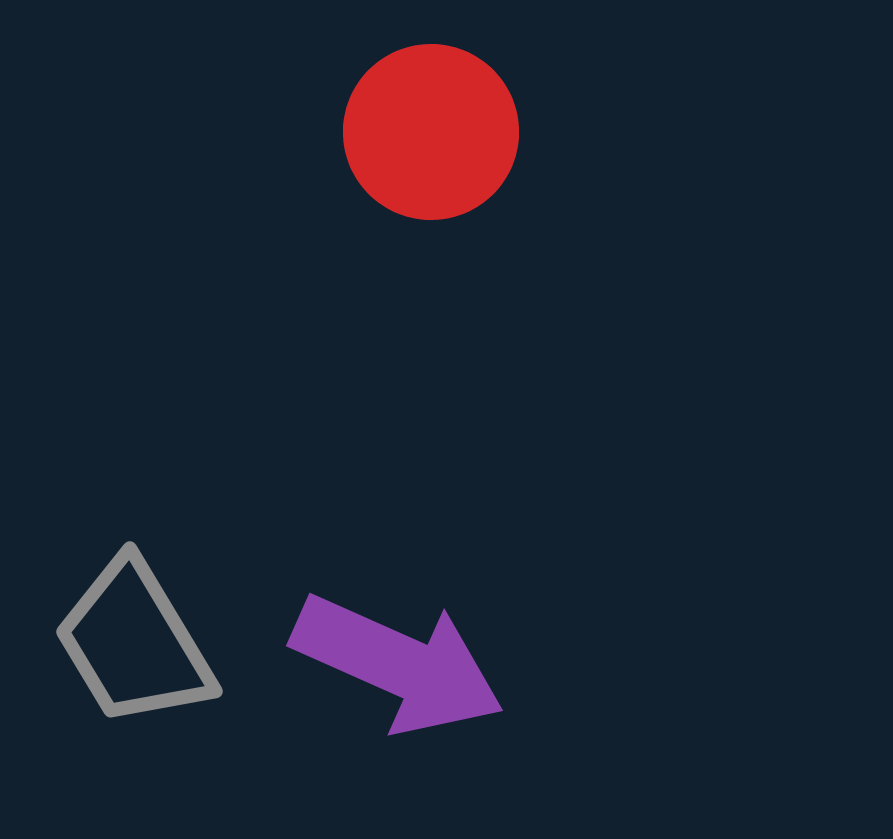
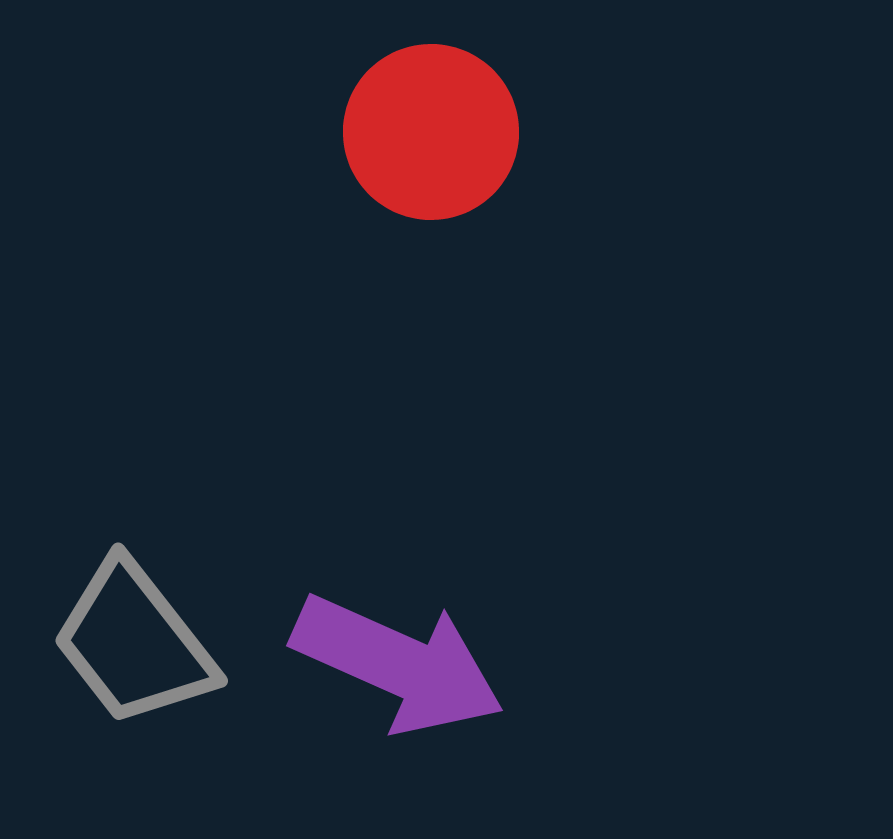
gray trapezoid: rotated 7 degrees counterclockwise
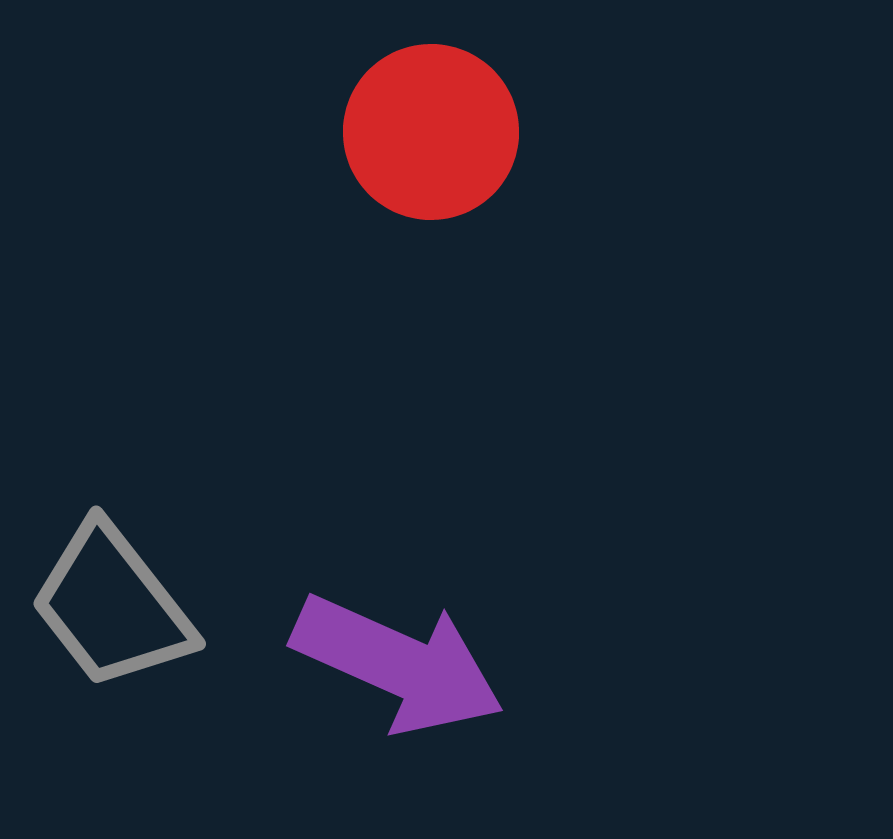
gray trapezoid: moved 22 px left, 37 px up
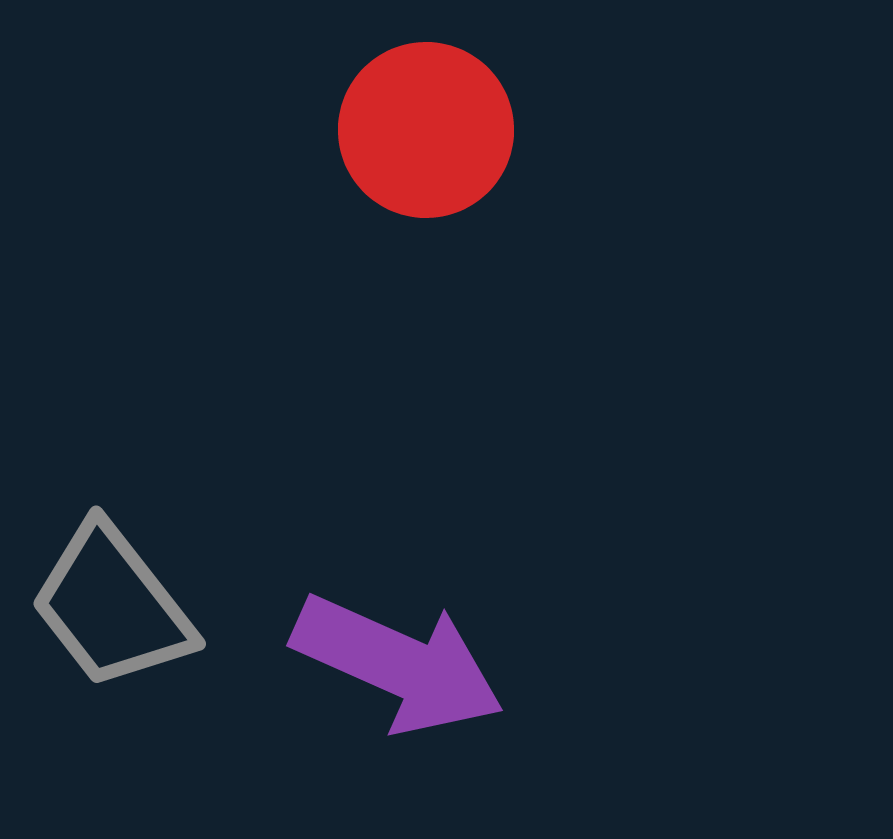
red circle: moved 5 px left, 2 px up
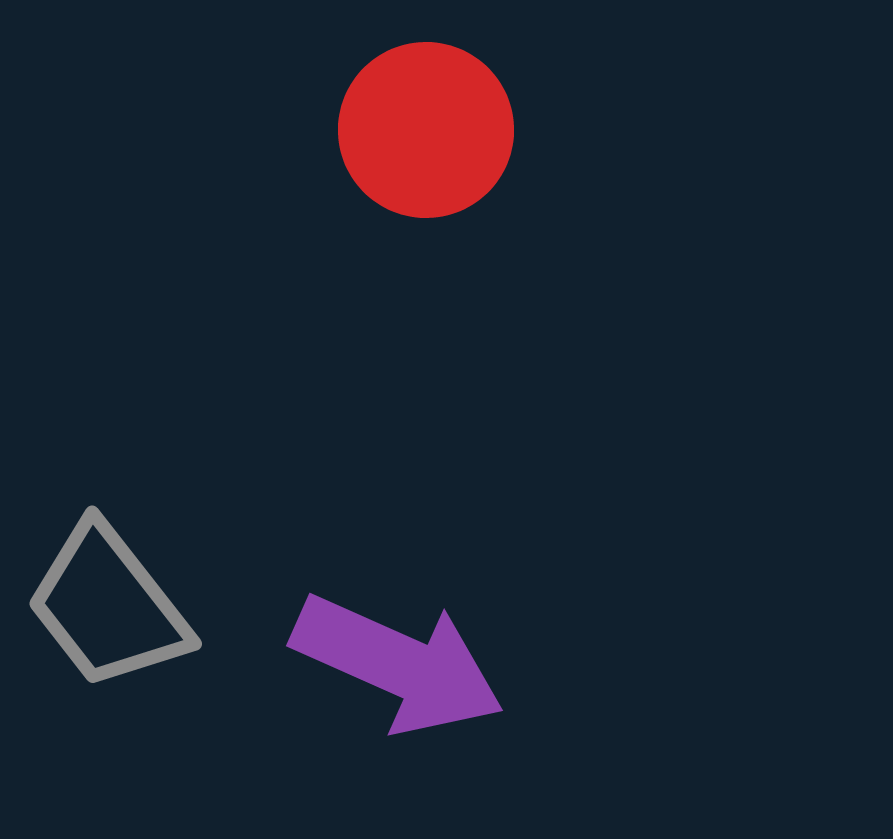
gray trapezoid: moved 4 px left
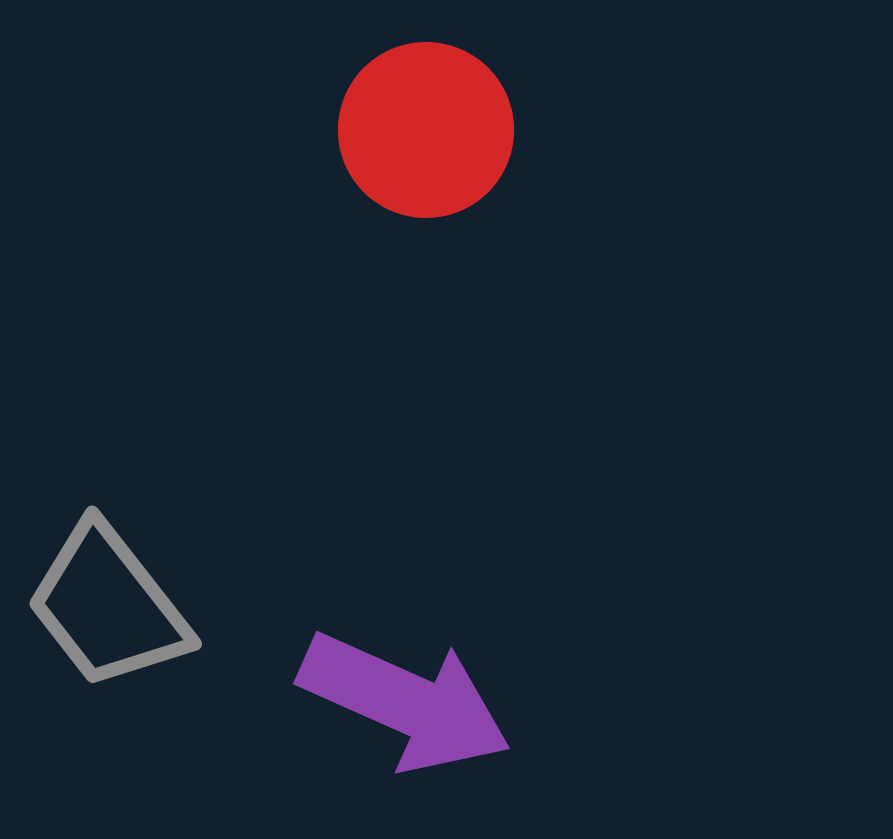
purple arrow: moved 7 px right, 38 px down
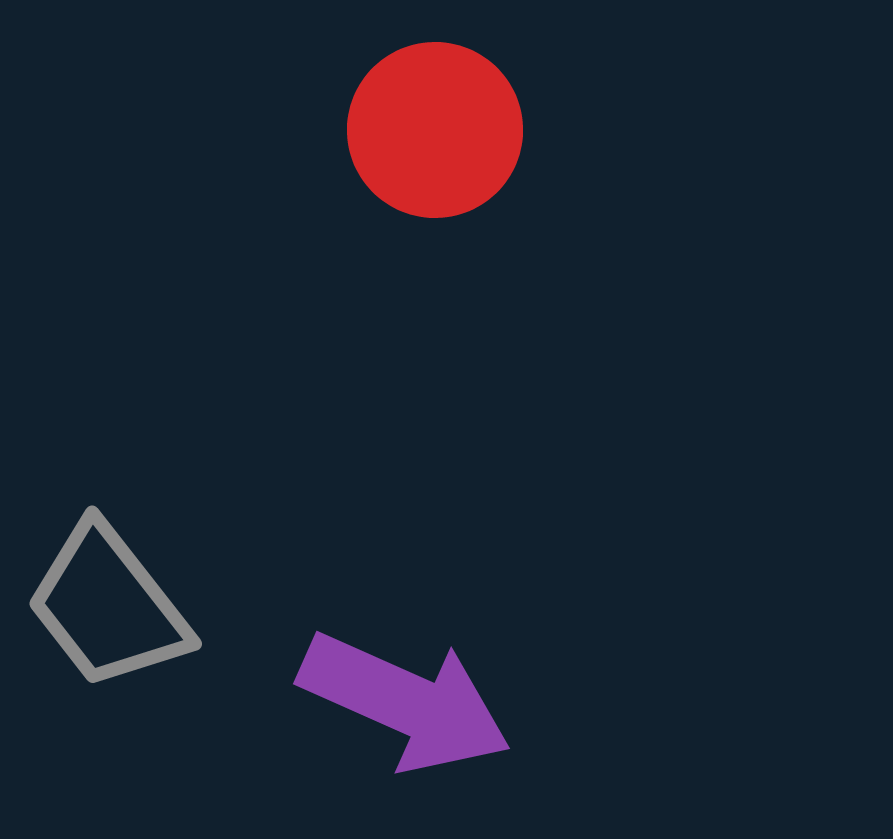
red circle: moved 9 px right
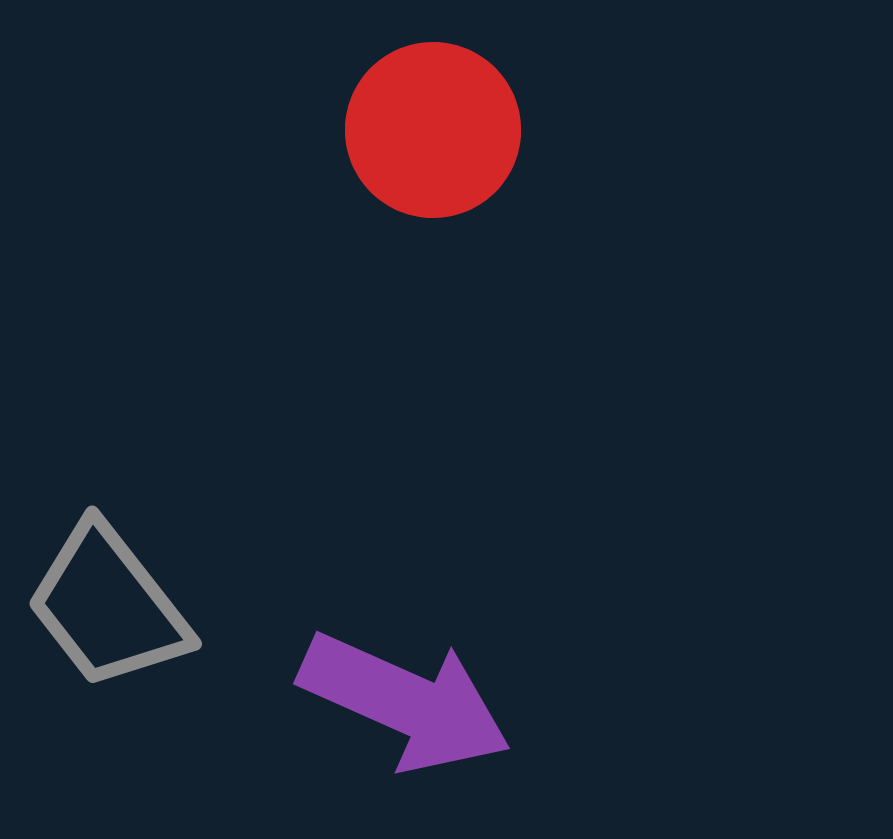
red circle: moved 2 px left
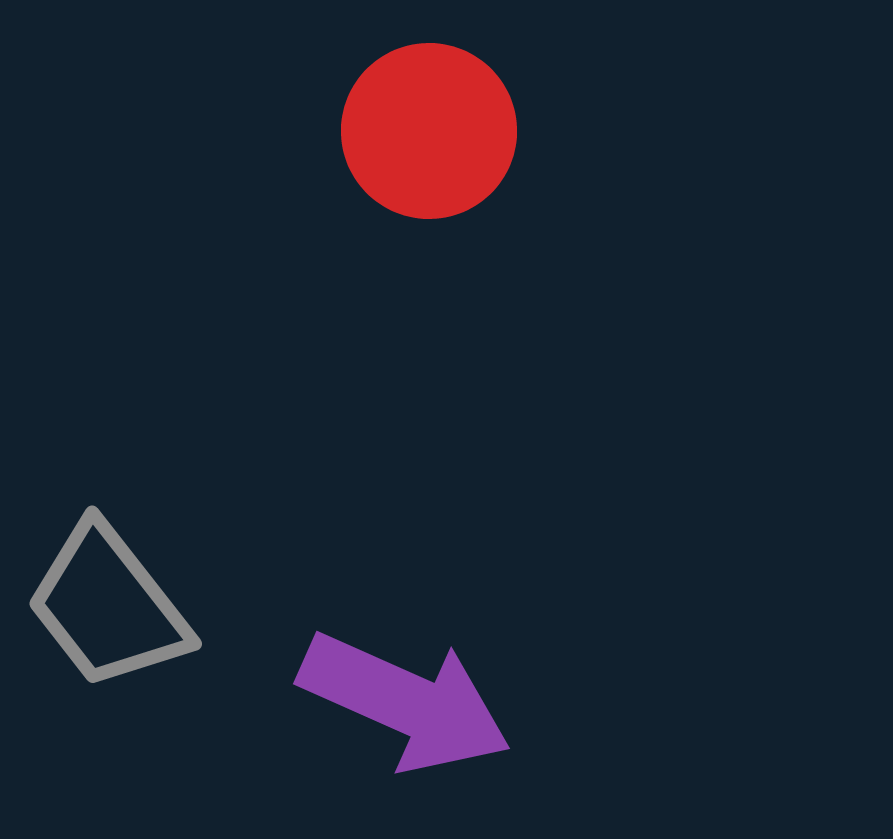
red circle: moved 4 px left, 1 px down
